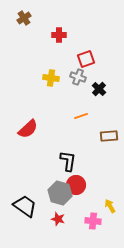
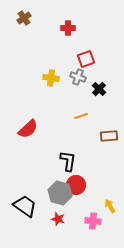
red cross: moved 9 px right, 7 px up
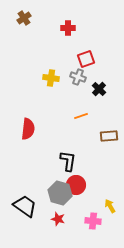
red semicircle: rotated 40 degrees counterclockwise
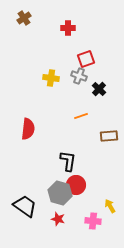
gray cross: moved 1 px right, 1 px up
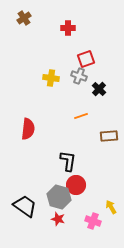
gray hexagon: moved 1 px left, 4 px down
yellow arrow: moved 1 px right, 1 px down
pink cross: rotated 14 degrees clockwise
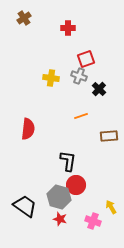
red star: moved 2 px right
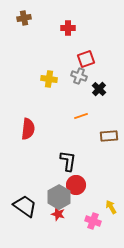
brown cross: rotated 24 degrees clockwise
yellow cross: moved 2 px left, 1 px down
gray hexagon: rotated 15 degrees clockwise
red star: moved 2 px left, 5 px up
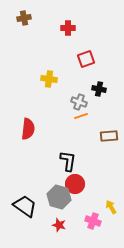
gray cross: moved 26 px down
black cross: rotated 32 degrees counterclockwise
red circle: moved 1 px left, 1 px up
gray hexagon: rotated 15 degrees counterclockwise
red star: moved 1 px right, 11 px down
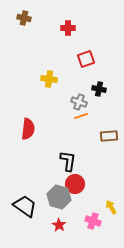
brown cross: rotated 24 degrees clockwise
red star: rotated 16 degrees clockwise
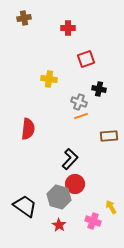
brown cross: rotated 24 degrees counterclockwise
black L-shape: moved 2 px right, 2 px up; rotated 35 degrees clockwise
